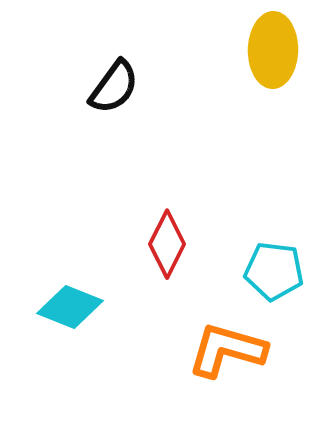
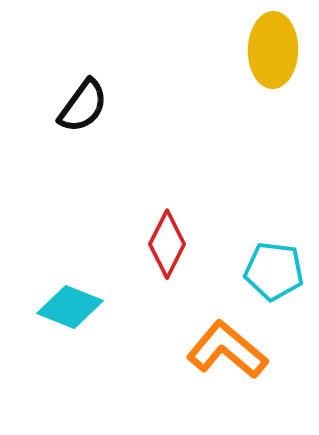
black semicircle: moved 31 px left, 19 px down
orange L-shape: rotated 24 degrees clockwise
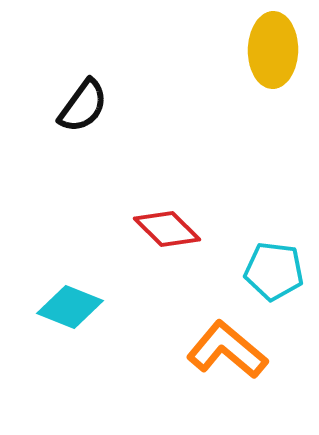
red diamond: moved 15 px up; rotated 72 degrees counterclockwise
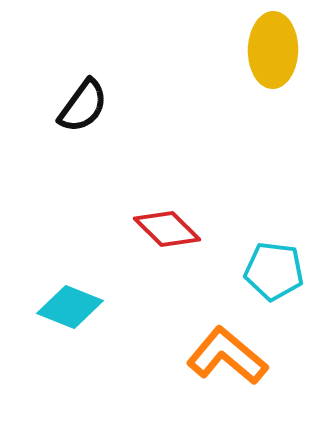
orange L-shape: moved 6 px down
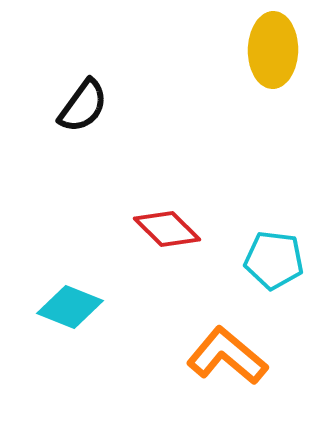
cyan pentagon: moved 11 px up
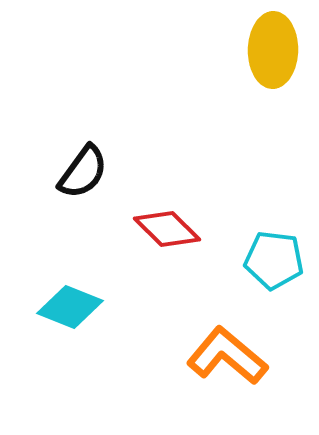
black semicircle: moved 66 px down
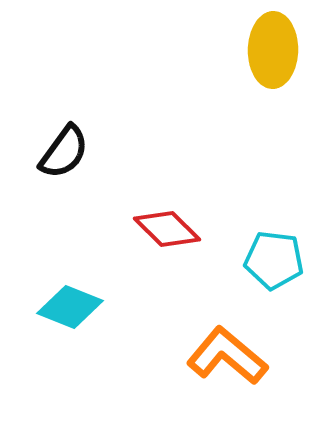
black semicircle: moved 19 px left, 20 px up
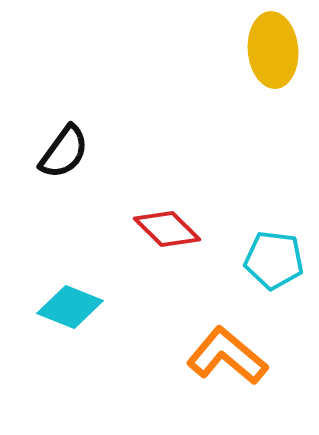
yellow ellipse: rotated 6 degrees counterclockwise
